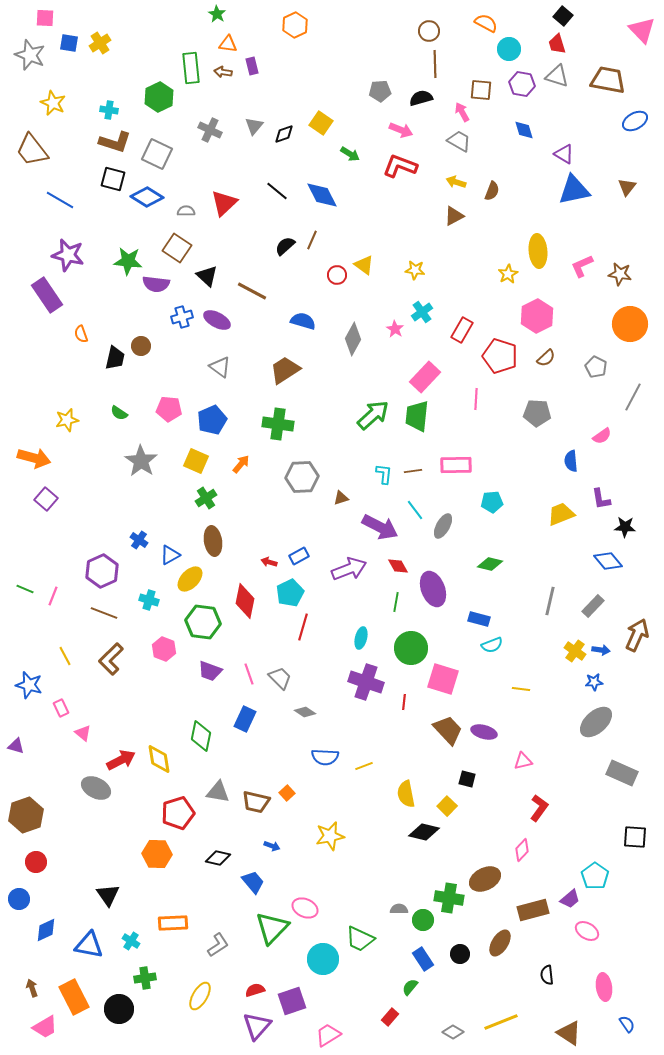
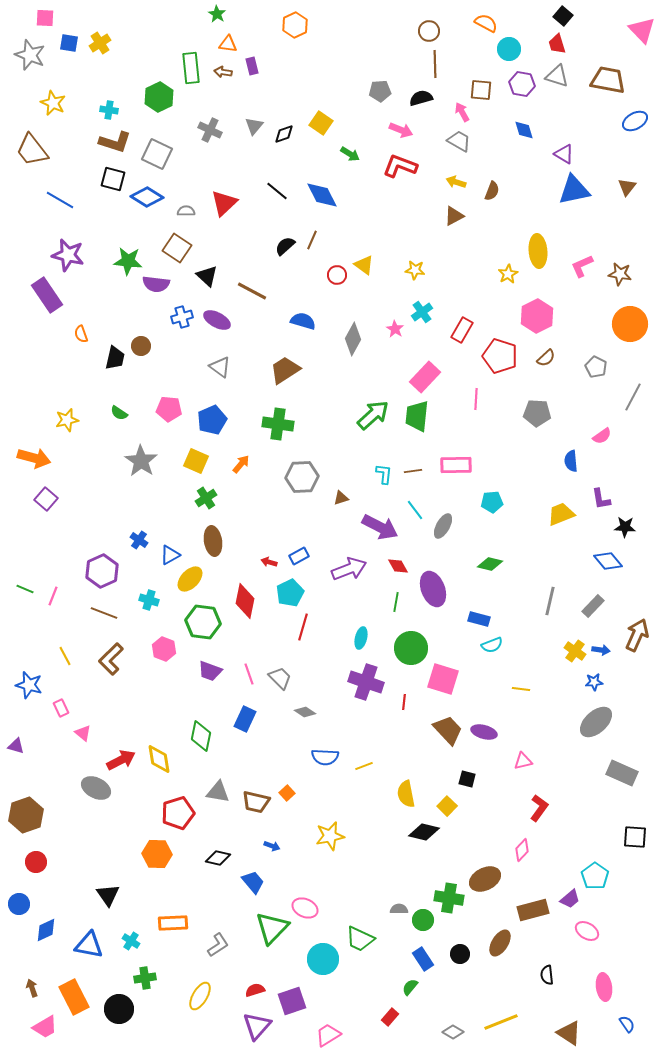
blue circle at (19, 899): moved 5 px down
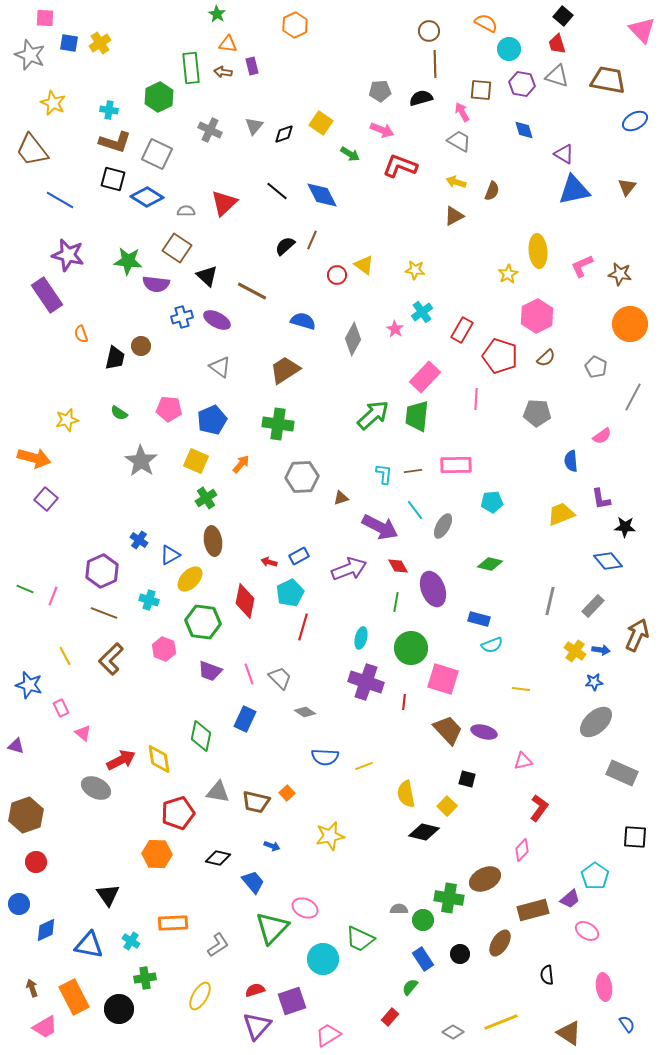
pink arrow at (401, 130): moved 19 px left
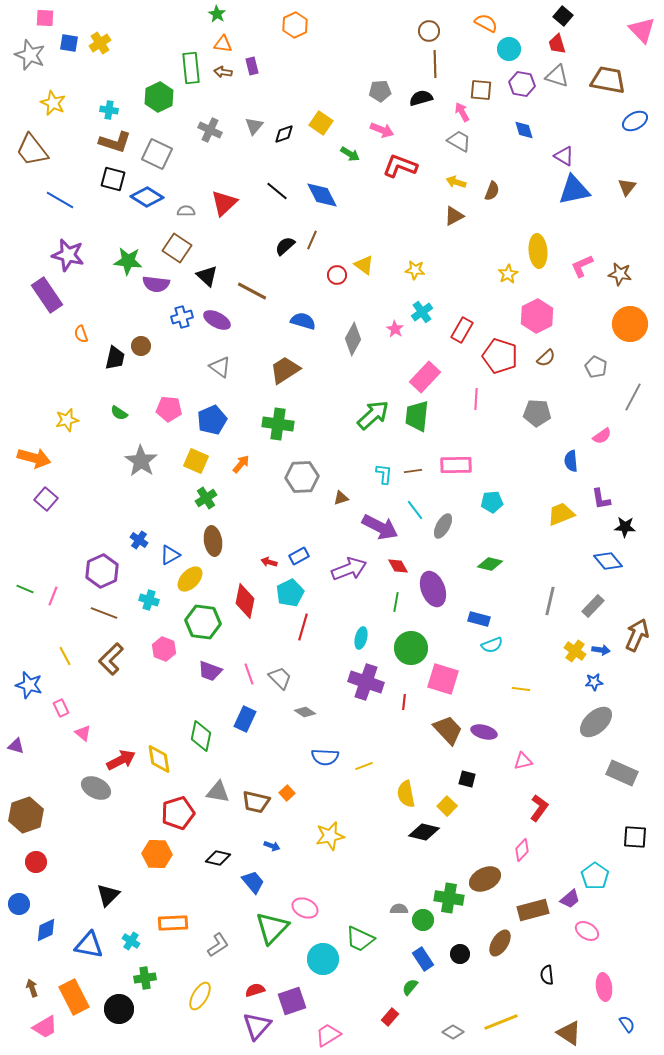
orange triangle at (228, 44): moved 5 px left
purple triangle at (564, 154): moved 2 px down
black triangle at (108, 895): rotated 20 degrees clockwise
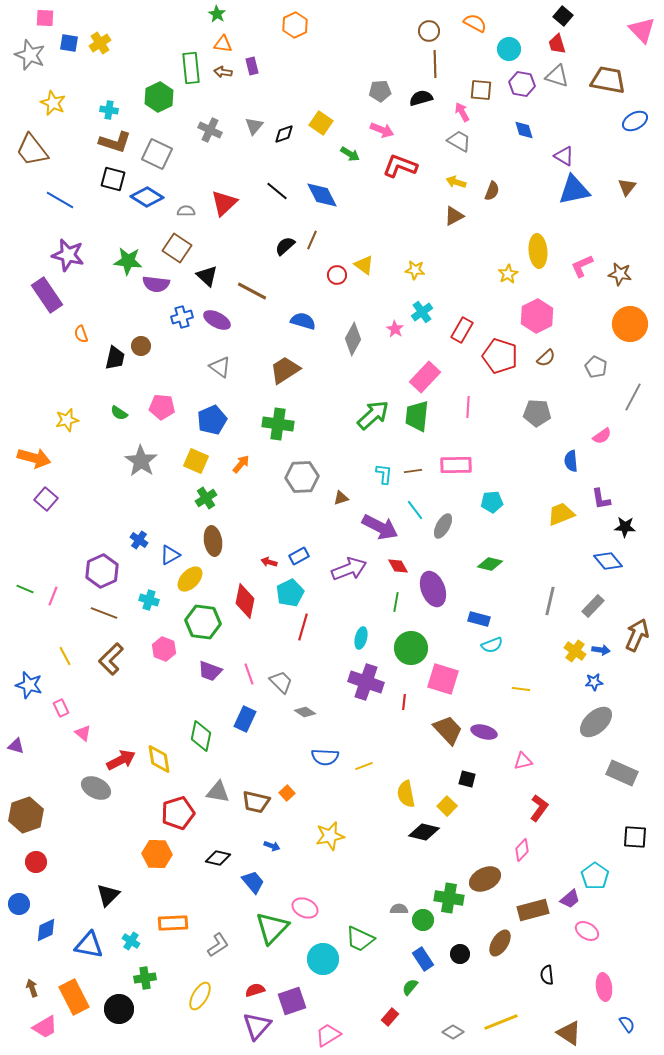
orange semicircle at (486, 23): moved 11 px left
pink line at (476, 399): moved 8 px left, 8 px down
pink pentagon at (169, 409): moved 7 px left, 2 px up
gray trapezoid at (280, 678): moved 1 px right, 4 px down
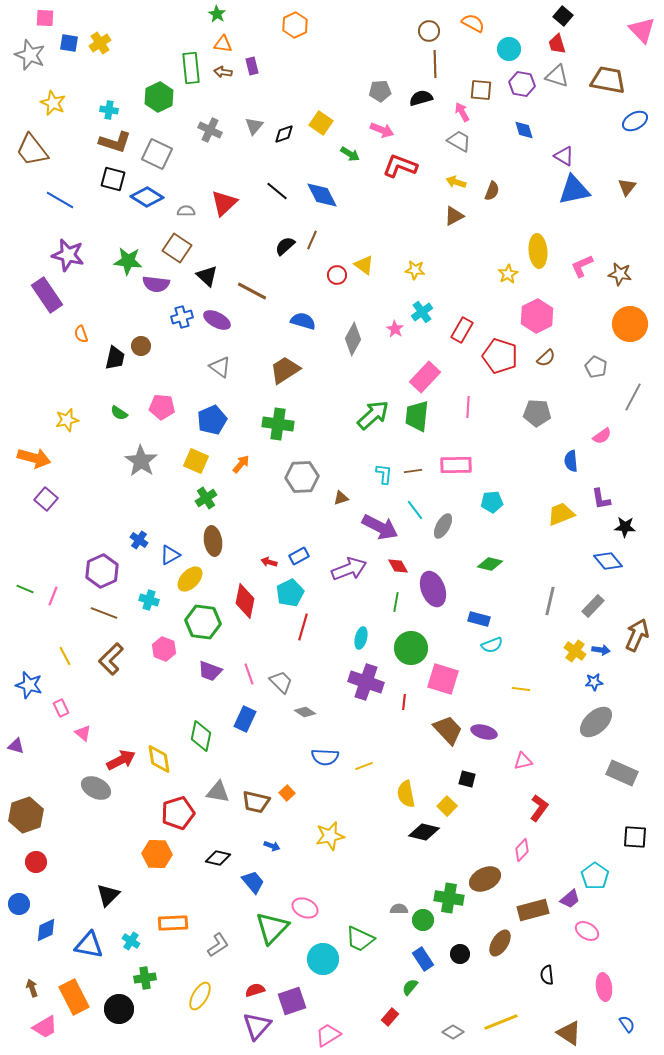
orange semicircle at (475, 23): moved 2 px left
